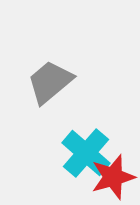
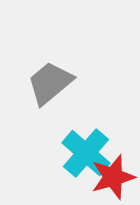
gray trapezoid: moved 1 px down
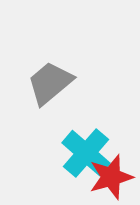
red star: moved 2 px left
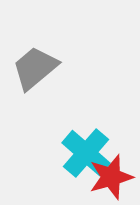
gray trapezoid: moved 15 px left, 15 px up
